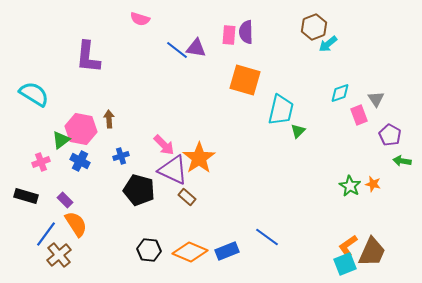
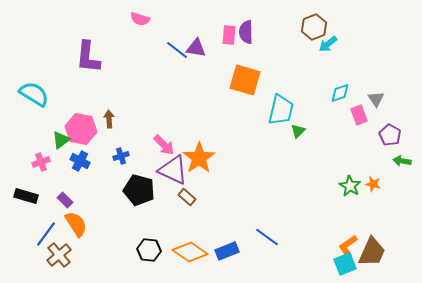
orange diamond at (190, 252): rotated 12 degrees clockwise
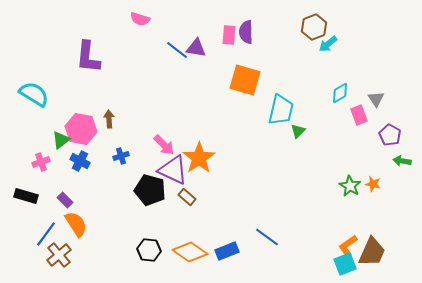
cyan diamond at (340, 93): rotated 10 degrees counterclockwise
black pentagon at (139, 190): moved 11 px right
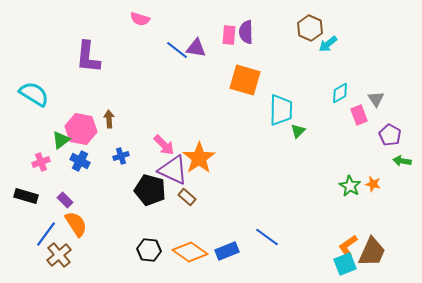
brown hexagon at (314, 27): moved 4 px left, 1 px down; rotated 15 degrees counterclockwise
cyan trapezoid at (281, 110): rotated 12 degrees counterclockwise
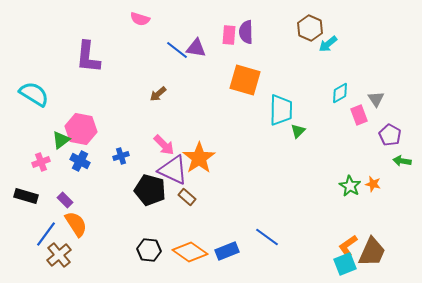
brown arrow at (109, 119): moved 49 px right, 25 px up; rotated 126 degrees counterclockwise
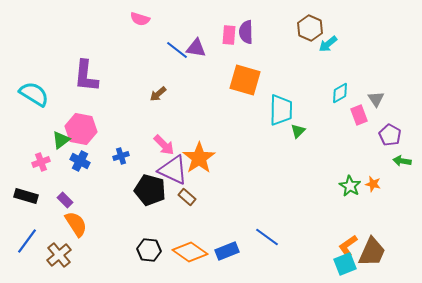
purple L-shape at (88, 57): moved 2 px left, 19 px down
blue line at (46, 234): moved 19 px left, 7 px down
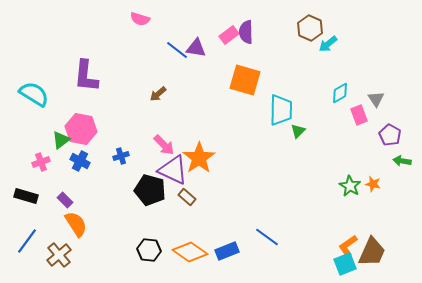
pink rectangle at (229, 35): rotated 48 degrees clockwise
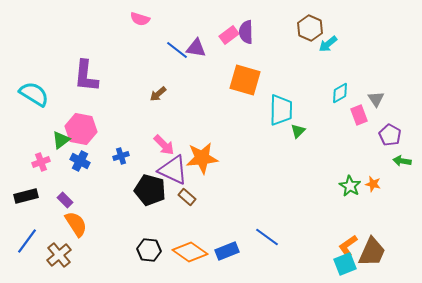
orange star at (199, 158): moved 3 px right; rotated 28 degrees clockwise
black rectangle at (26, 196): rotated 30 degrees counterclockwise
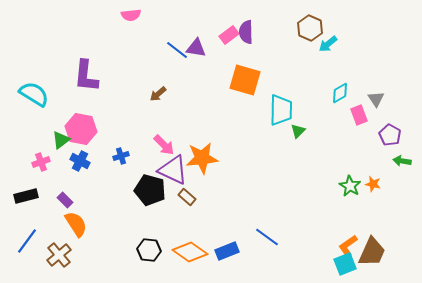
pink semicircle at (140, 19): moved 9 px left, 4 px up; rotated 24 degrees counterclockwise
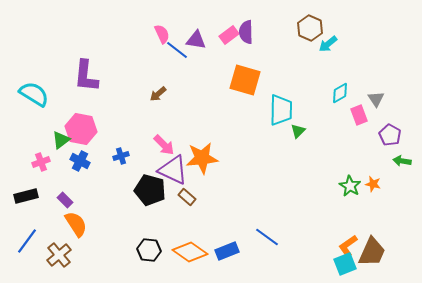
pink semicircle at (131, 15): moved 31 px right, 19 px down; rotated 108 degrees counterclockwise
purple triangle at (196, 48): moved 8 px up
